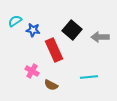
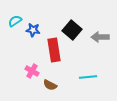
red rectangle: rotated 15 degrees clockwise
cyan line: moved 1 px left
brown semicircle: moved 1 px left
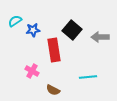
blue star: rotated 16 degrees counterclockwise
brown semicircle: moved 3 px right, 5 px down
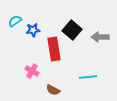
red rectangle: moved 1 px up
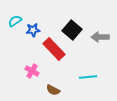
red rectangle: rotated 35 degrees counterclockwise
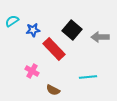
cyan semicircle: moved 3 px left
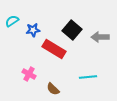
red rectangle: rotated 15 degrees counterclockwise
pink cross: moved 3 px left, 3 px down
brown semicircle: moved 1 px up; rotated 16 degrees clockwise
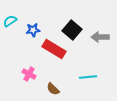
cyan semicircle: moved 2 px left
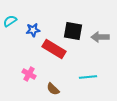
black square: moved 1 px right, 1 px down; rotated 30 degrees counterclockwise
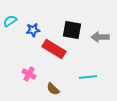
black square: moved 1 px left, 1 px up
